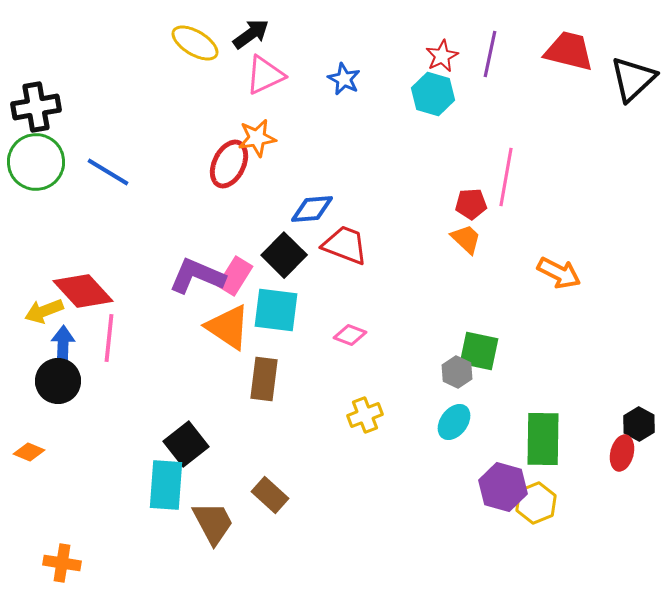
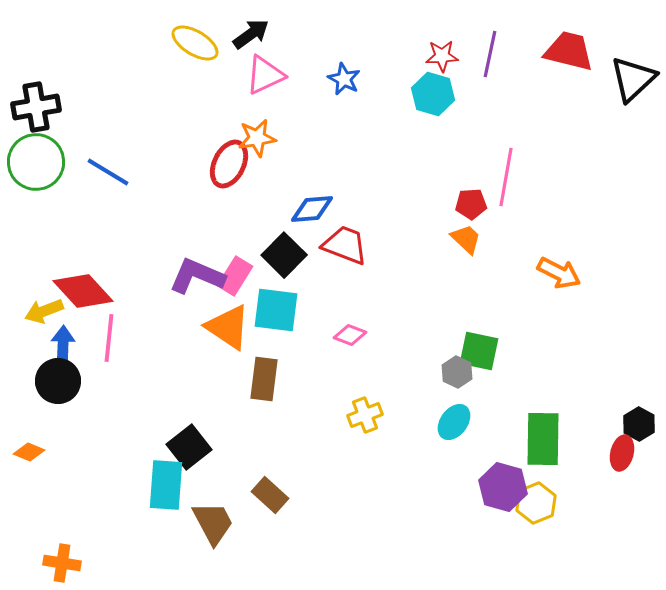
red star at (442, 56): rotated 24 degrees clockwise
black square at (186, 444): moved 3 px right, 3 px down
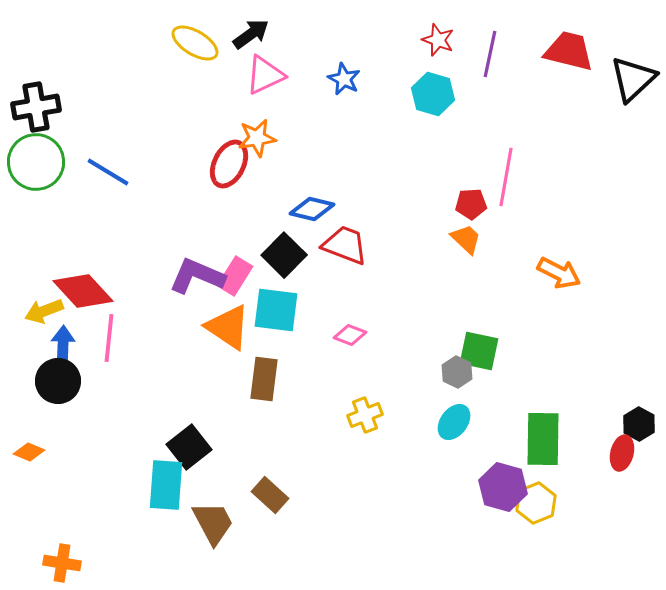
red star at (442, 56): moved 4 px left, 16 px up; rotated 24 degrees clockwise
blue diamond at (312, 209): rotated 18 degrees clockwise
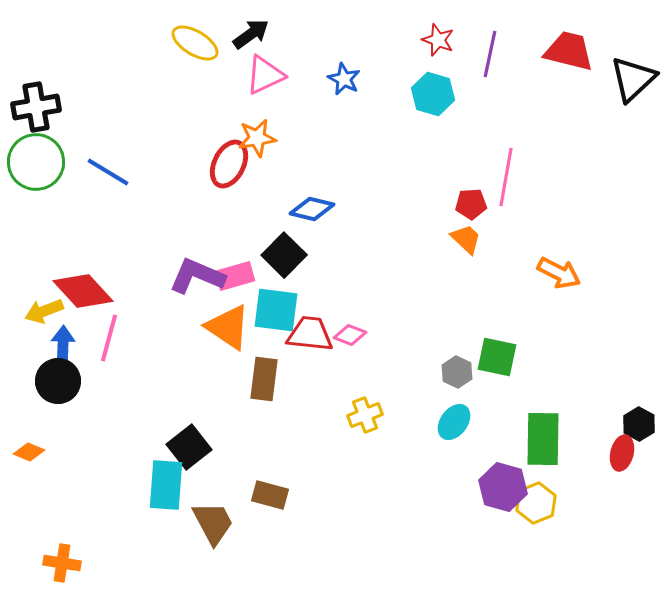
red trapezoid at (345, 245): moved 35 px left, 89 px down; rotated 15 degrees counterclockwise
pink rectangle at (235, 276): rotated 42 degrees clockwise
pink line at (109, 338): rotated 9 degrees clockwise
green square at (479, 351): moved 18 px right, 6 px down
brown rectangle at (270, 495): rotated 27 degrees counterclockwise
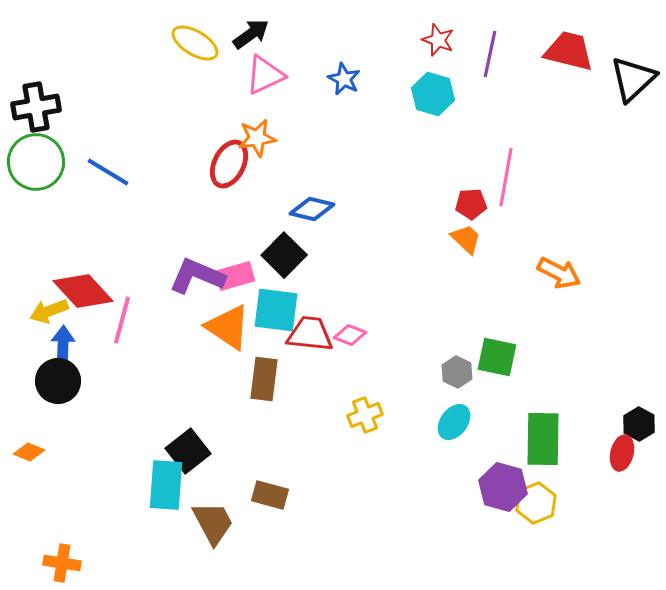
yellow arrow at (44, 311): moved 5 px right
pink line at (109, 338): moved 13 px right, 18 px up
black square at (189, 447): moved 1 px left, 4 px down
